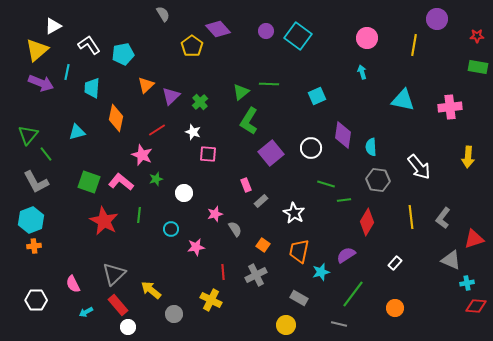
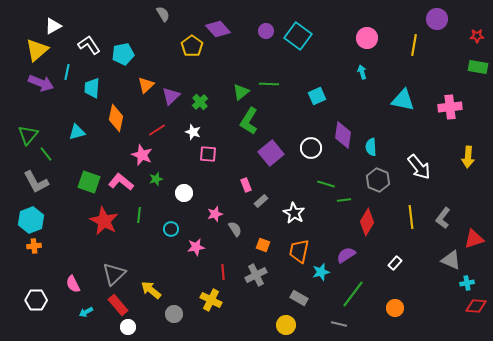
gray hexagon at (378, 180): rotated 15 degrees clockwise
orange square at (263, 245): rotated 16 degrees counterclockwise
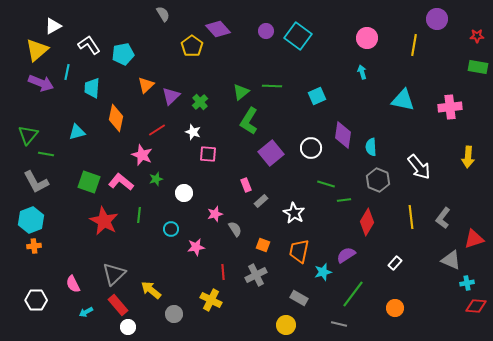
green line at (269, 84): moved 3 px right, 2 px down
green line at (46, 154): rotated 42 degrees counterclockwise
cyan star at (321, 272): moved 2 px right
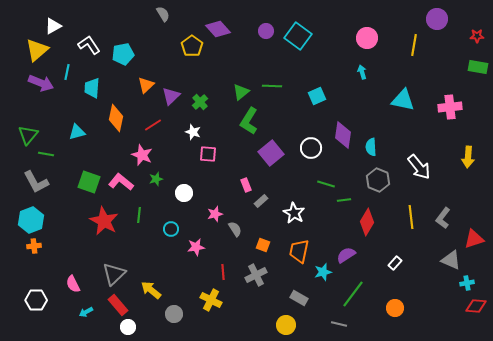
red line at (157, 130): moved 4 px left, 5 px up
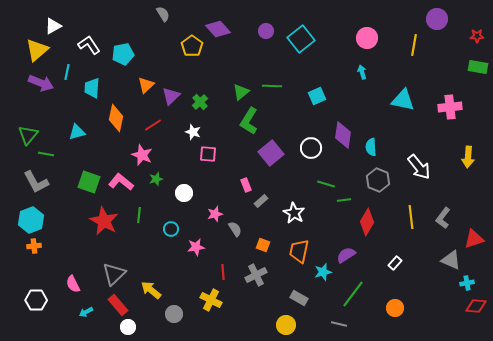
cyan square at (298, 36): moved 3 px right, 3 px down; rotated 16 degrees clockwise
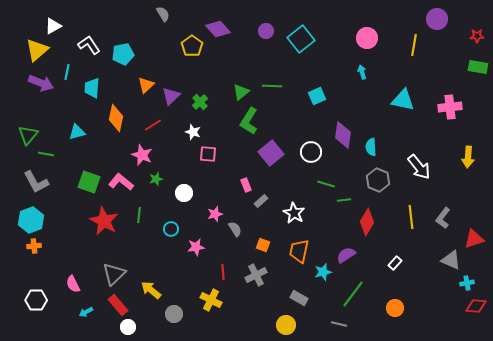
white circle at (311, 148): moved 4 px down
